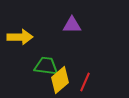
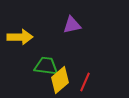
purple triangle: rotated 12 degrees counterclockwise
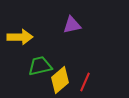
green trapezoid: moved 6 px left; rotated 20 degrees counterclockwise
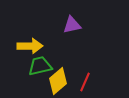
yellow arrow: moved 10 px right, 9 px down
yellow diamond: moved 2 px left, 1 px down
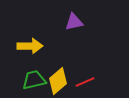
purple triangle: moved 2 px right, 3 px up
green trapezoid: moved 6 px left, 14 px down
red line: rotated 42 degrees clockwise
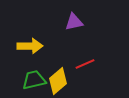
red line: moved 18 px up
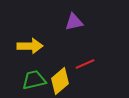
yellow diamond: moved 2 px right
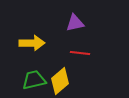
purple triangle: moved 1 px right, 1 px down
yellow arrow: moved 2 px right, 3 px up
red line: moved 5 px left, 11 px up; rotated 30 degrees clockwise
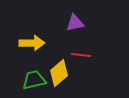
red line: moved 1 px right, 2 px down
yellow diamond: moved 1 px left, 8 px up
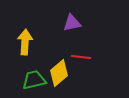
purple triangle: moved 3 px left
yellow arrow: moved 7 px left, 1 px up; rotated 85 degrees counterclockwise
red line: moved 2 px down
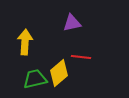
green trapezoid: moved 1 px right, 1 px up
